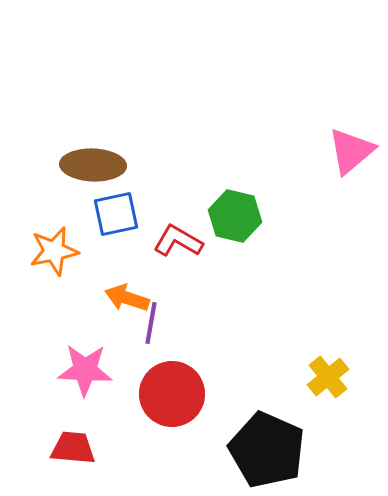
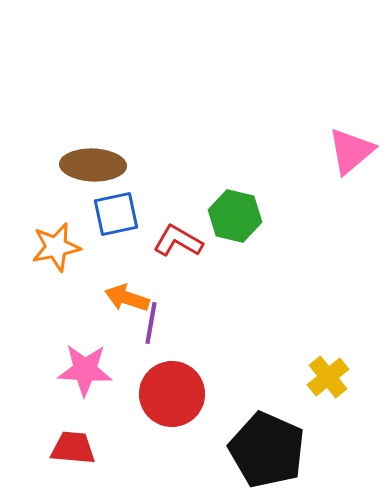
orange star: moved 2 px right, 4 px up
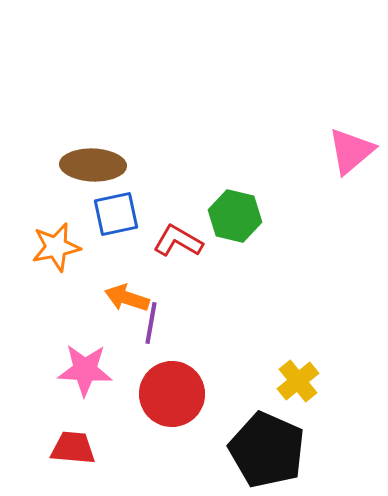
yellow cross: moved 30 px left, 4 px down
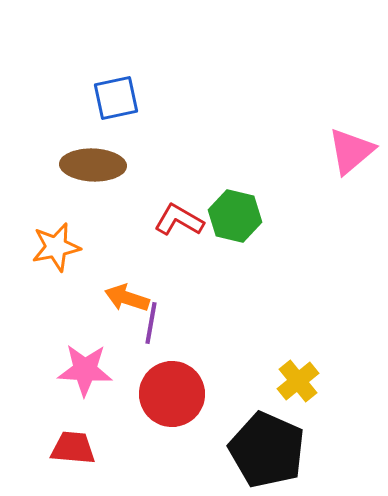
blue square: moved 116 px up
red L-shape: moved 1 px right, 21 px up
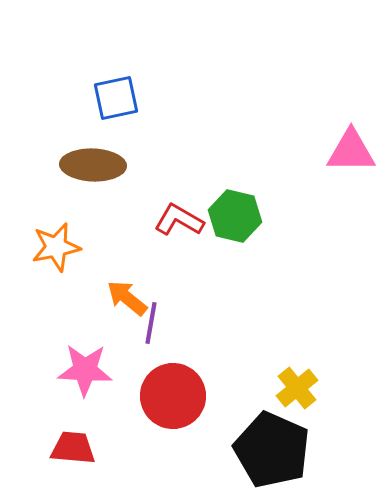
pink triangle: rotated 40 degrees clockwise
orange arrow: rotated 21 degrees clockwise
yellow cross: moved 1 px left, 7 px down
red circle: moved 1 px right, 2 px down
black pentagon: moved 5 px right
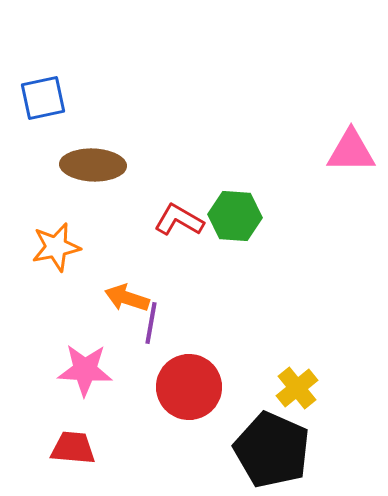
blue square: moved 73 px left
green hexagon: rotated 9 degrees counterclockwise
orange arrow: rotated 21 degrees counterclockwise
red circle: moved 16 px right, 9 px up
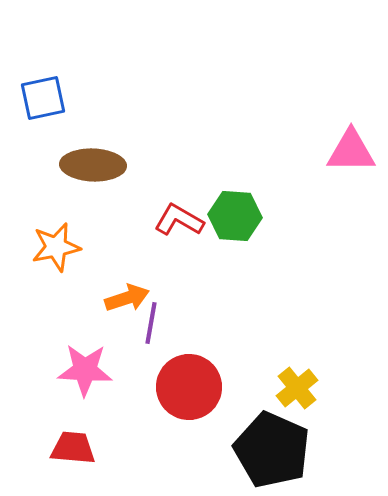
orange arrow: rotated 144 degrees clockwise
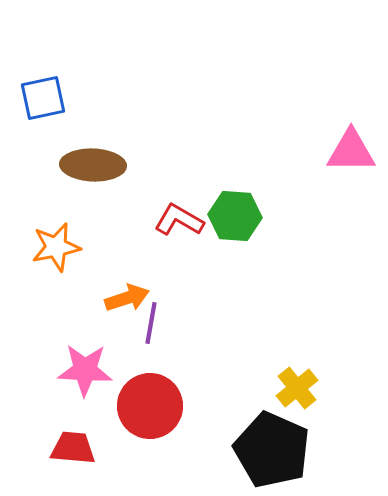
red circle: moved 39 px left, 19 px down
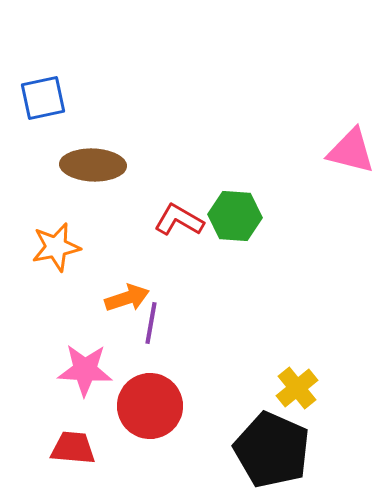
pink triangle: rotated 14 degrees clockwise
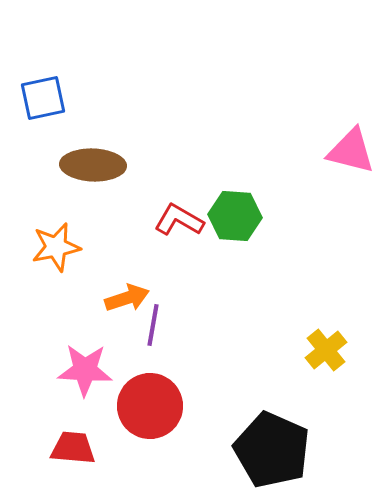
purple line: moved 2 px right, 2 px down
yellow cross: moved 29 px right, 38 px up
